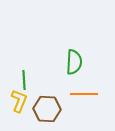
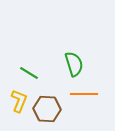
green semicircle: moved 2 px down; rotated 20 degrees counterclockwise
green line: moved 5 px right, 7 px up; rotated 54 degrees counterclockwise
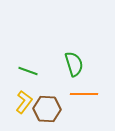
green line: moved 1 px left, 2 px up; rotated 12 degrees counterclockwise
yellow L-shape: moved 5 px right, 1 px down; rotated 15 degrees clockwise
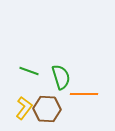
green semicircle: moved 13 px left, 13 px down
green line: moved 1 px right
yellow L-shape: moved 6 px down
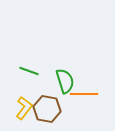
green semicircle: moved 4 px right, 4 px down
brown hexagon: rotated 8 degrees clockwise
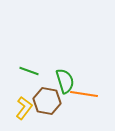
orange line: rotated 8 degrees clockwise
brown hexagon: moved 8 px up
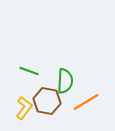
green semicircle: rotated 20 degrees clockwise
orange line: moved 2 px right, 8 px down; rotated 40 degrees counterclockwise
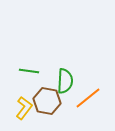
green line: rotated 12 degrees counterclockwise
orange line: moved 2 px right, 4 px up; rotated 8 degrees counterclockwise
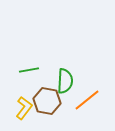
green line: moved 1 px up; rotated 18 degrees counterclockwise
orange line: moved 1 px left, 2 px down
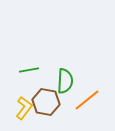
brown hexagon: moved 1 px left, 1 px down
